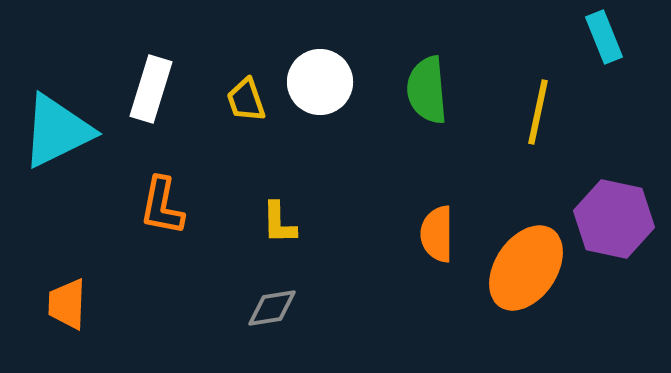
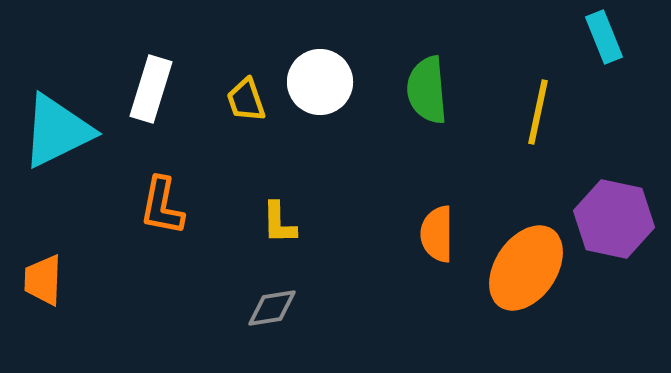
orange trapezoid: moved 24 px left, 24 px up
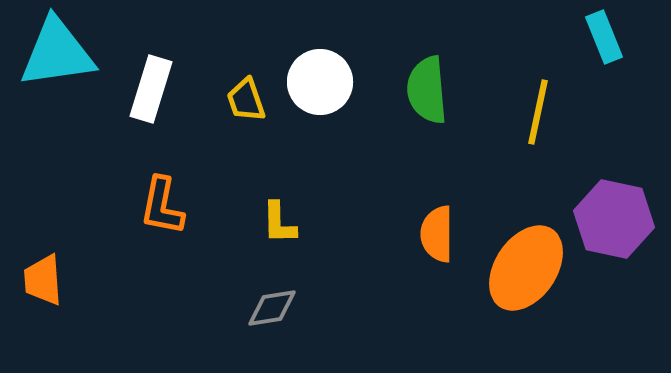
cyan triangle: moved 78 px up; rotated 18 degrees clockwise
orange trapezoid: rotated 6 degrees counterclockwise
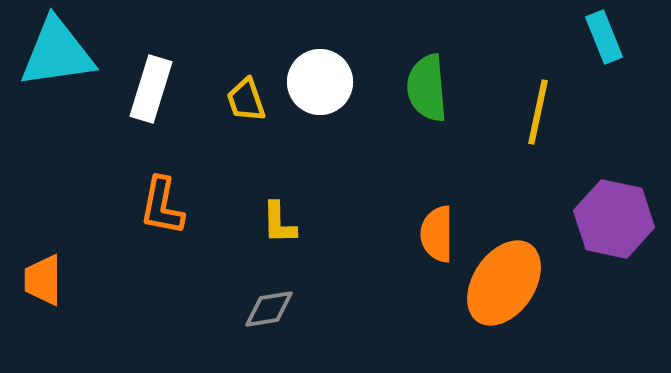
green semicircle: moved 2 px up
orange ellipse: moved 22 px left, 15 px down
orange trapezoid: rotated 4 degrees clockwise
gray diamond: moved 3 px left, 1 px down
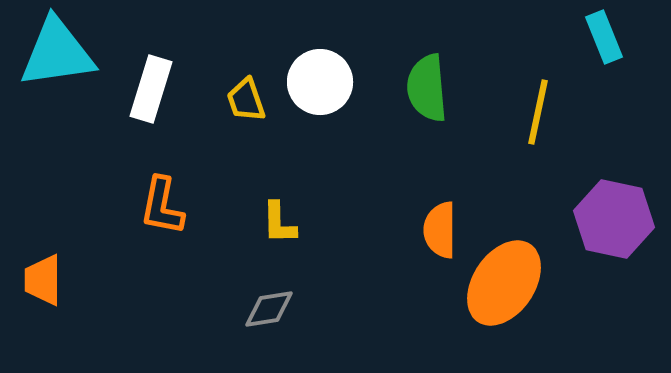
orange semicircle: moved 3 px right, 4 px up
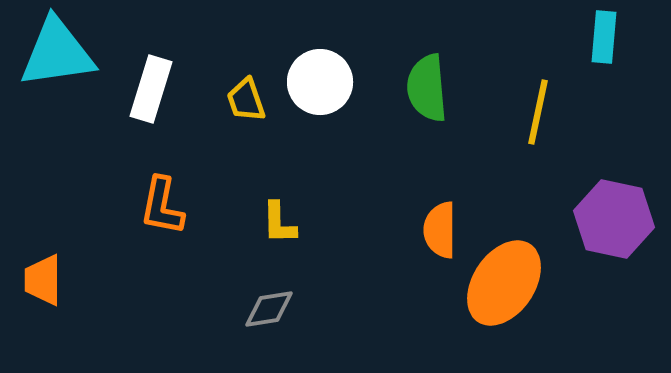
cyan rectangle: rotated 27 degrees clockwise
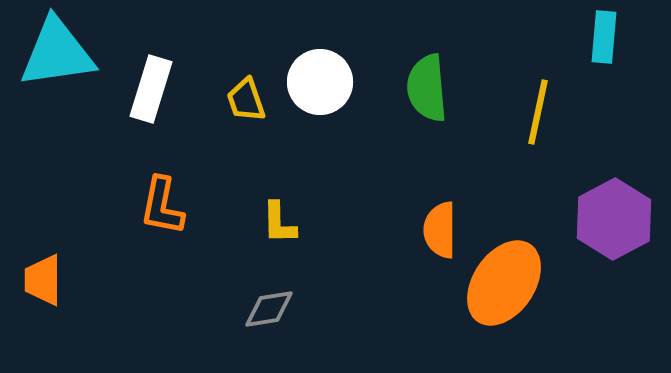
purple hexagon: rotated 20 degrees clockwise
